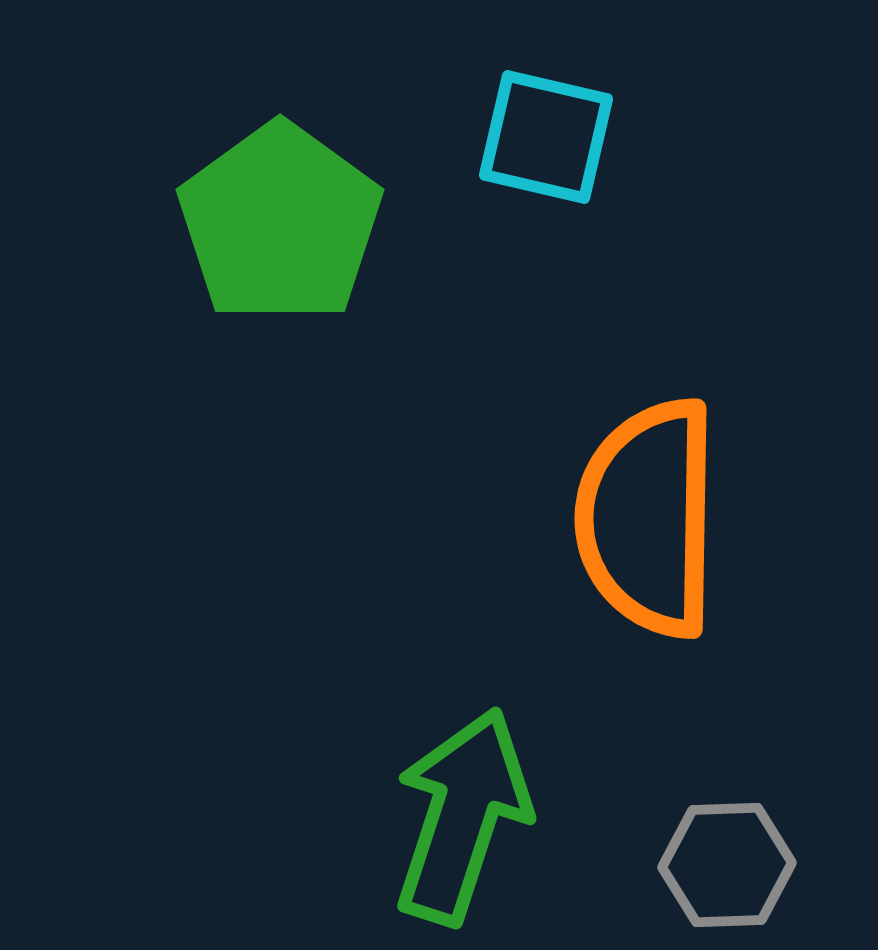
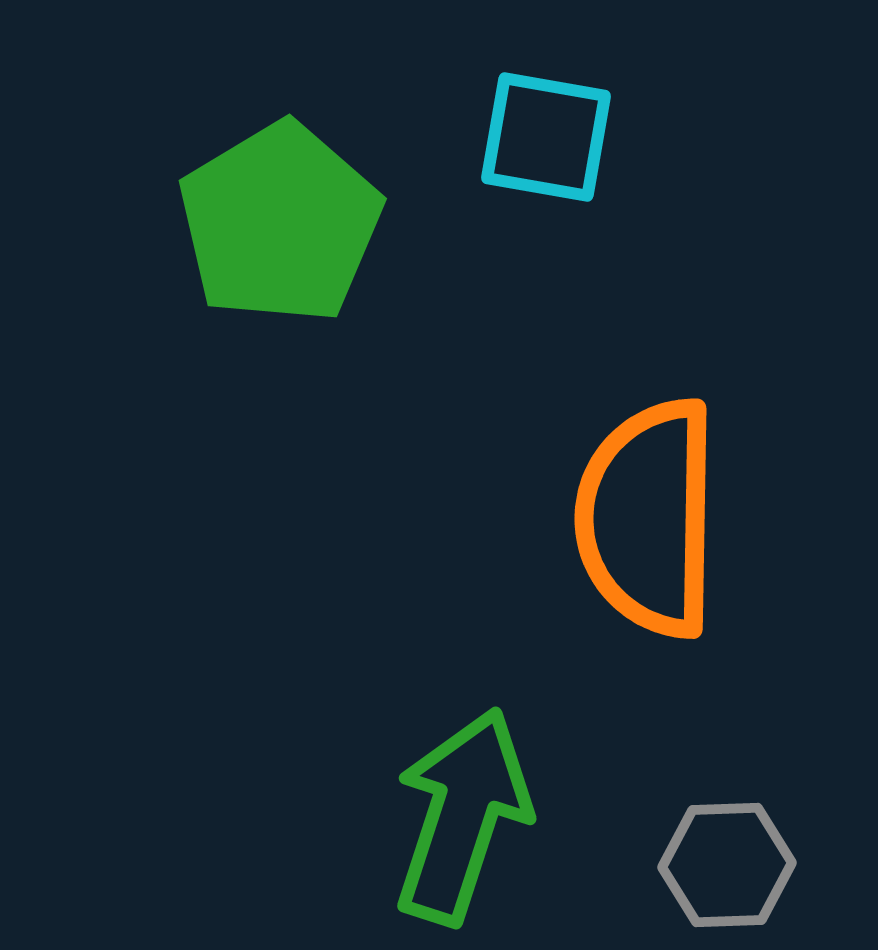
cyan square: rotated 3 degrees counterclockwise
green pentagon: rotated 5 degrees clockwise
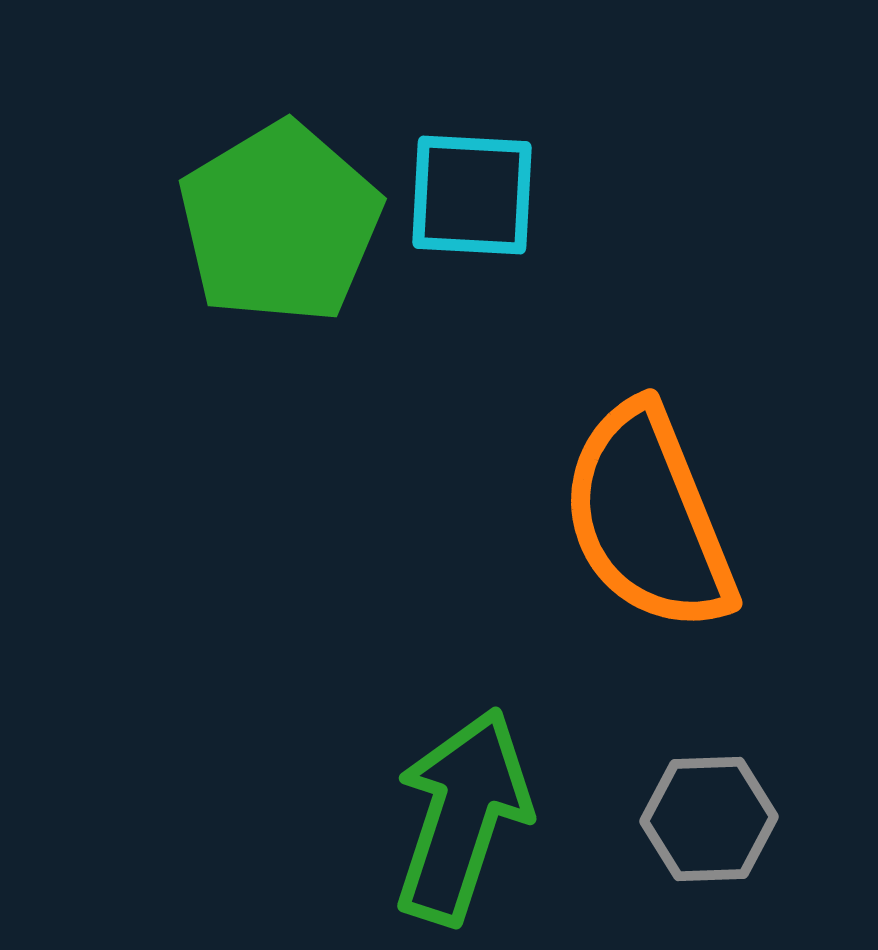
cyan square: moved 74 px left, 58 px down; rotated 7 degrees counterclockwise
orange semicircle: rotated 23 degrees counterclockwise
gray hexagon: moved 18 px left, 46 px up
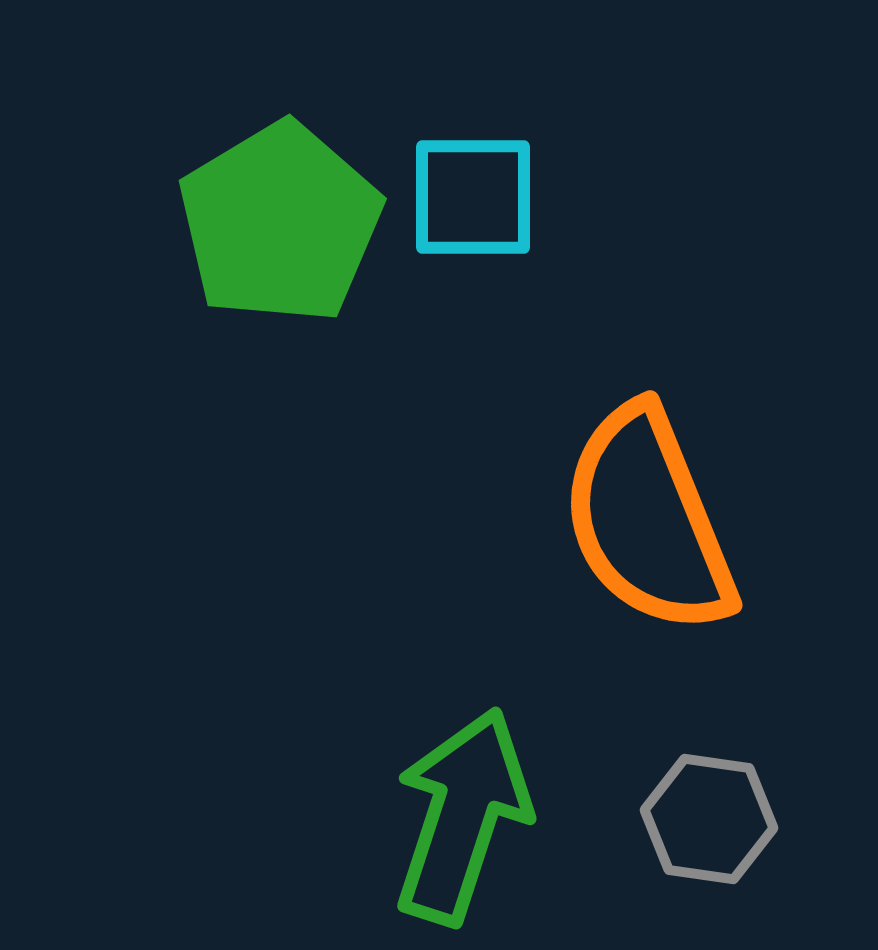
cyan square: moved 1 px right, 2 px down; rotated 3 degrees counterclockwise
orange semicircle: moved 2 px down
gray hexagon: rotated 10 degrees clockwise
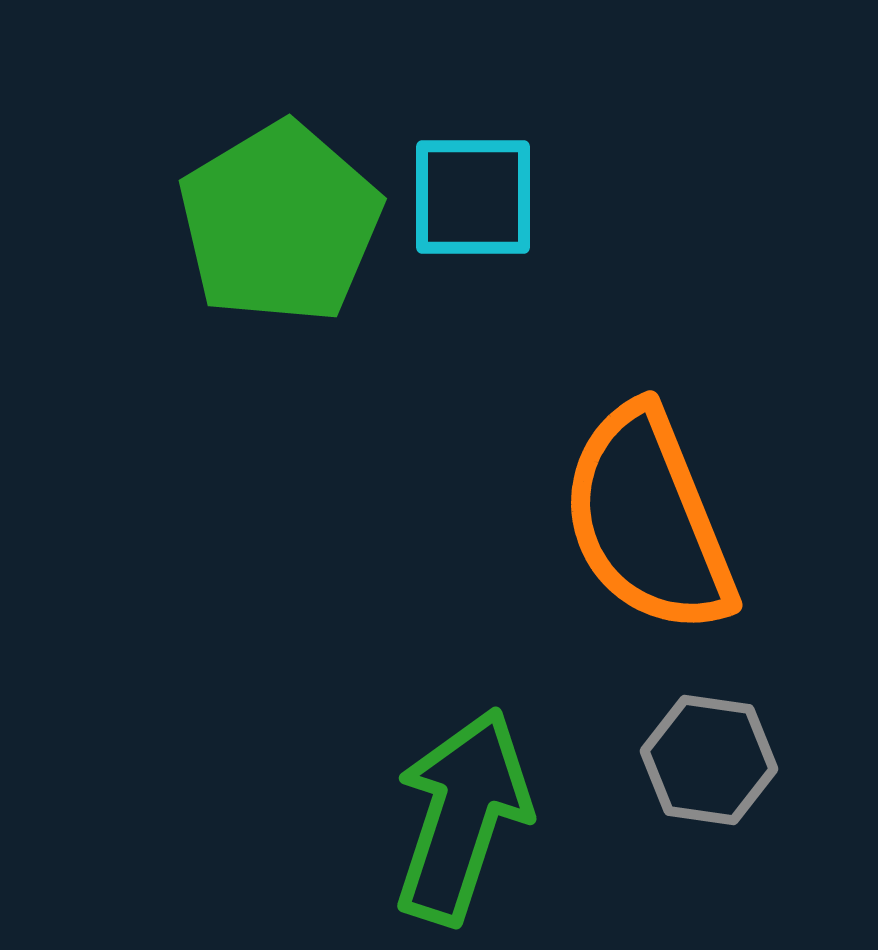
gray hexagon: moved 59 px up
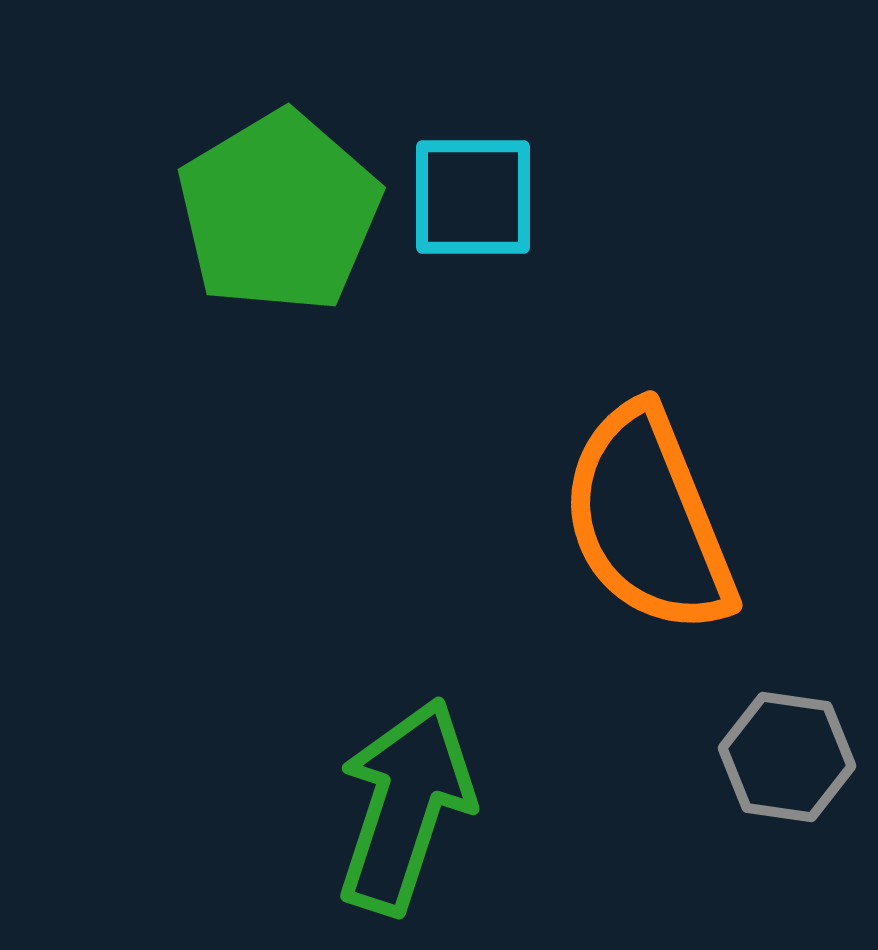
green pentagon: moved 1 px left, 11 px up
gray hexagon: moved 78 px right, 3 px up
green arrow: moved 57 px left, 10 px up
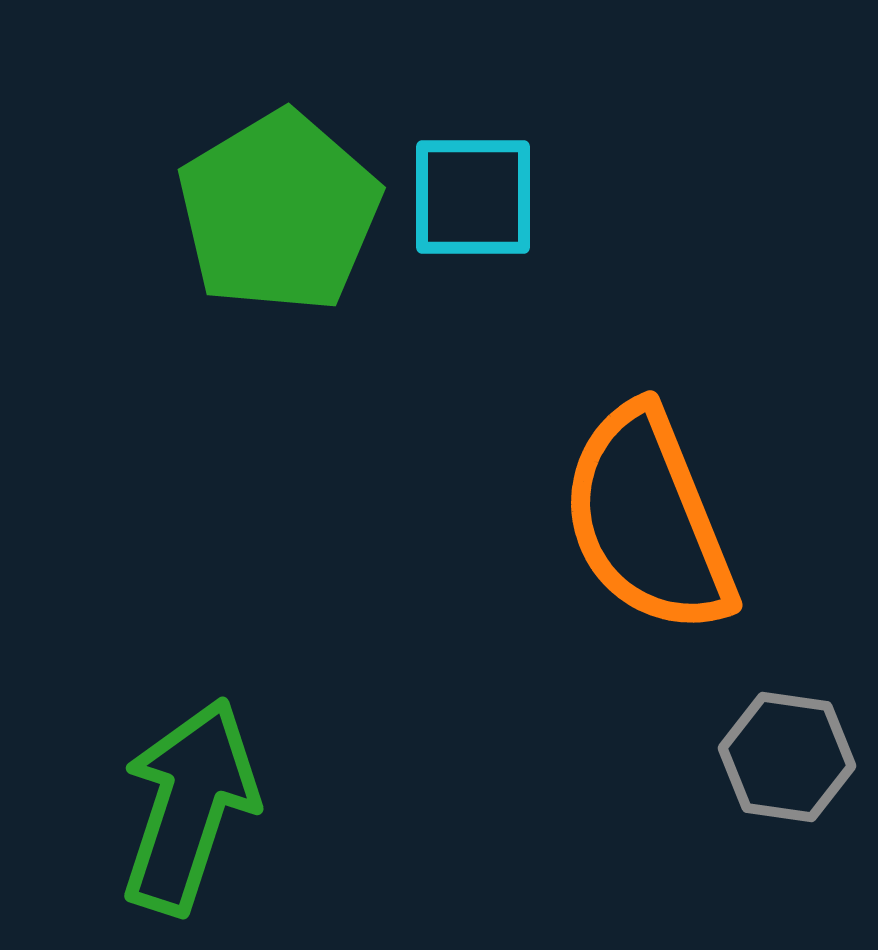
green arrow: moved 216 px left
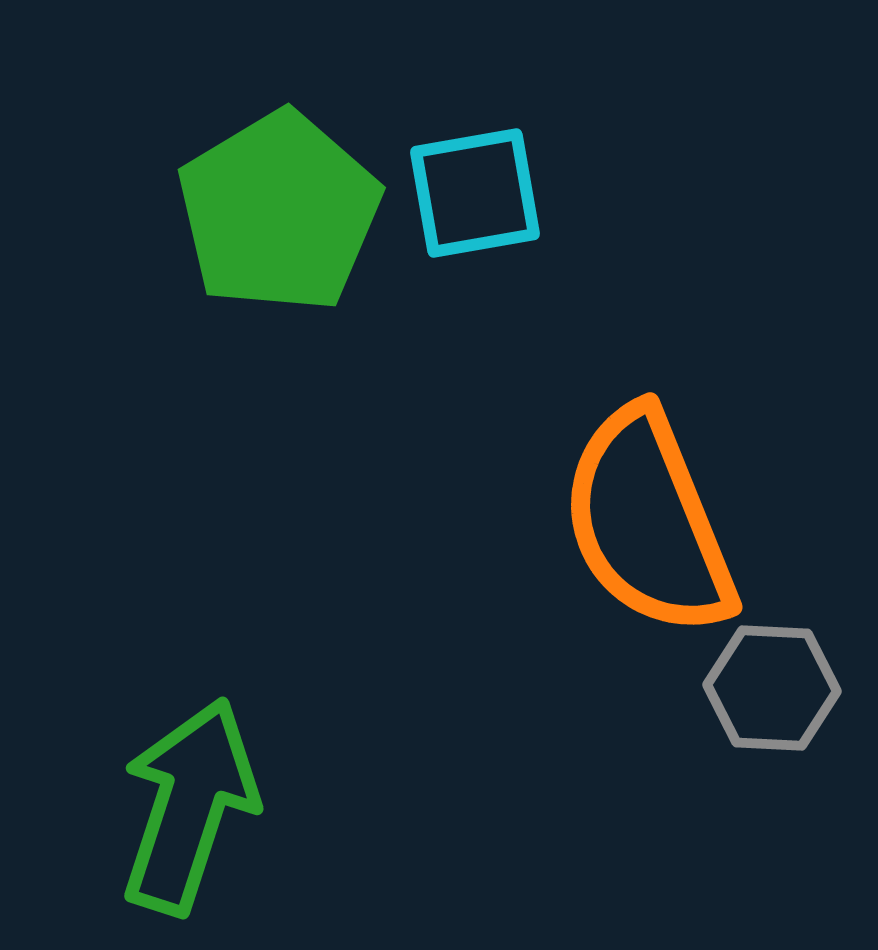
cyan square: moved 2 px right, 4 px up; rotated 10 degrees counterclockwise
orange semicircle: moved 2 px down
gray hexagon: moved 15 px left, 69 px up; rotated 5 degrees counterclockwise
